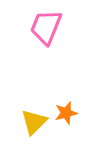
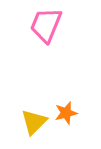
pink trapezoid: moved 2 px up
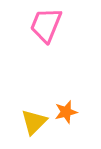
orange star: moved 1 px up
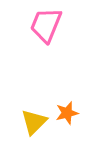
orange star: moved 1 px right, 1 px down
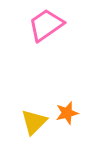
pink trapezoid: rotated 33 degrees clockwise
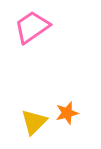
pink trapezoid: moved 14 px left, 2 px down
